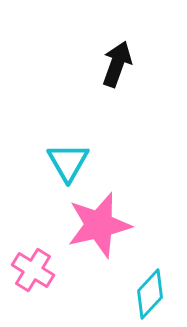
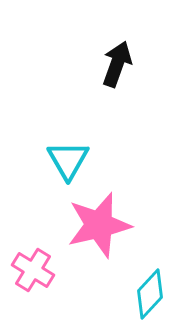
cyan triangle: moved 2 px up
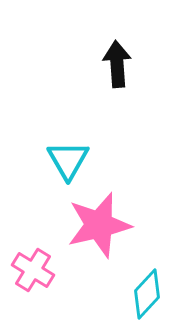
black arrow: rotated 24 degrees counterclockwise
cyan diamond: moved 3 px left
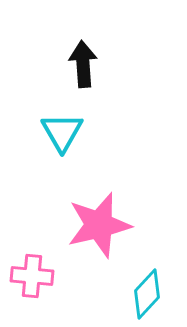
black arrow: moved 34 px left
cyan triangle: moved 6 px left, 28 px up
pink cross: moved 1 px left, 6 px down; rotated 27 degrees counterclockwise
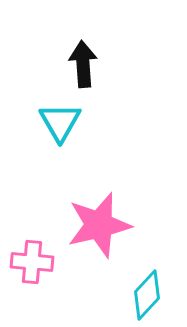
cyan triangle: moved 2 px left, 10 px up
pink cross: moved 14 px up
cyan diamond: moved 1 px down
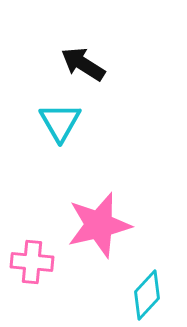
black arrow: rotated 54 degrees counterclockwise
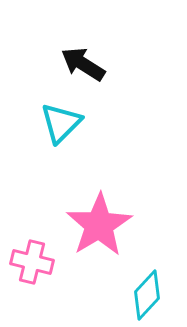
cyan triangle: moved 1 px right, 1 px down; rotated 15 degrees clockwise
pink star: rotated 18 degrees counterclockwise
pink cross: rotated 9 degrees clockwise
